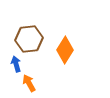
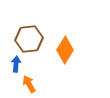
blue arrow: rotated 21 degrees clockwise
orange arrow: moved 1 px down
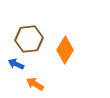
blue arrow: rotated 70 degrees counterclockwise
orange arrow: moved 6 px right; rotated 30 degrees counterclockwise
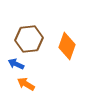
orange diamond: moved 2 px right, 4 px up; rotated 12 degrees counterclockwise
orange arrow: moved 9 px left
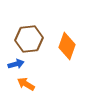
blue arrow: rotated 140 degrees clockwise
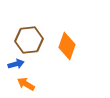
brown hexagon: moved 1 px down
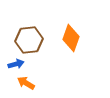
orange diamond: moved 4 px right, 8 px up
orange arrow: moved 1 px up
